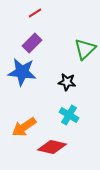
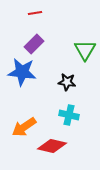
red line: rotated 24 degrees clockwise
purple rectangle: moved 2 px right, 1 px down
green triangle: moved 1 px down; rotated 15 degrees counterclockwise
cyan cross: rotated 18 degrees counterclockwise
red diamond: moved 1 px up
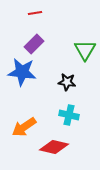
red diamond: moved 2 px right, 1 px down
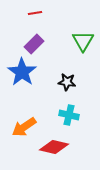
green triangle: moved 2 px left, 9 px up
blue star: rotated 28 degrees clockwise
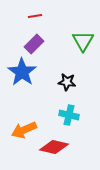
red line: moved 3 px down
orange arrow: moved 3 px down; rotated 10 degrees clockwise
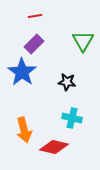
cyan cross: moved 3 px right, 3 px down
orange arrow: rotated 80 degrees counterclockwise
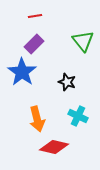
green triangle: rotated 10 degrees counterclockwise
black star: rotated 12 degrees clockwise
cyan cross: moved 6 px right, 2 px up; rotated 12 degrees clockwise
orange arrow: moved 13 px right, 11 px up
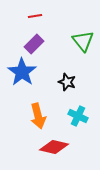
orange arrow: moved 1 px right, 3 px up
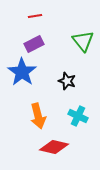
purple rectangle: rotated 18 degrees clockwise
black star: moved 1 px up
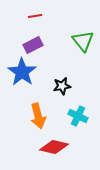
purple rectangle: moved 1 px left, 1 px down
black star: moved 5 px left, 5 px down; rotated 30 degrees counterclockwise
